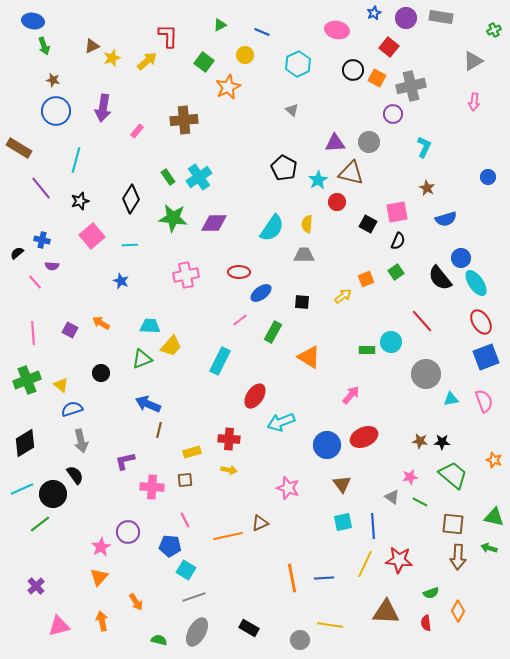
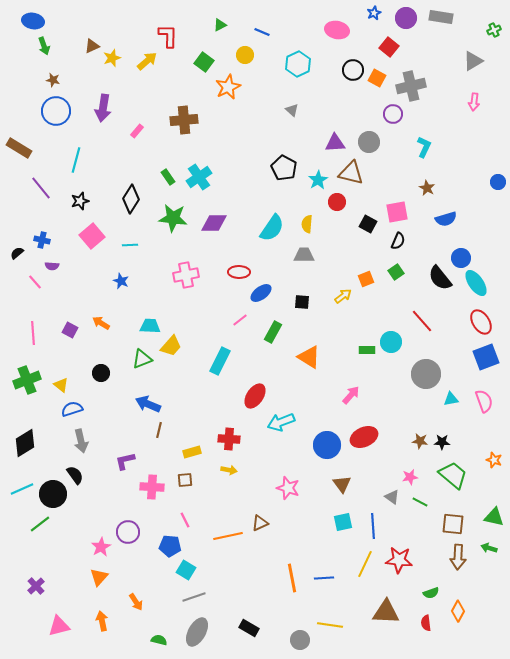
blue circle at (488, 177): moved 10 px right, 5 px down
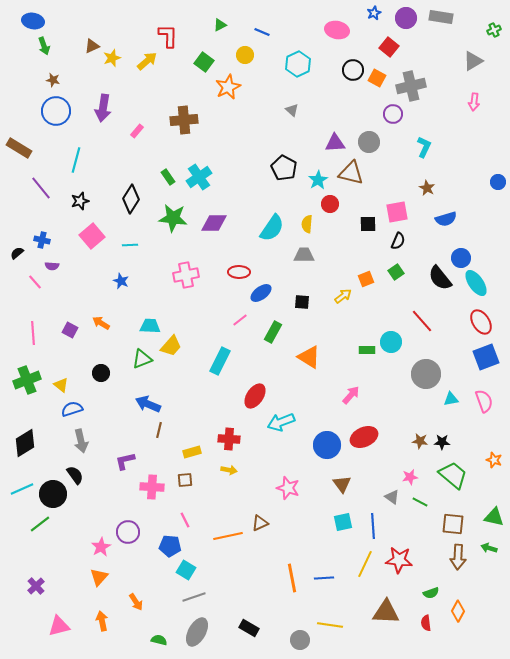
red circle at (337, 202): moved 7 px left, 2 px down
black square at (368, 224): rotated 30 degrees counterclockwise
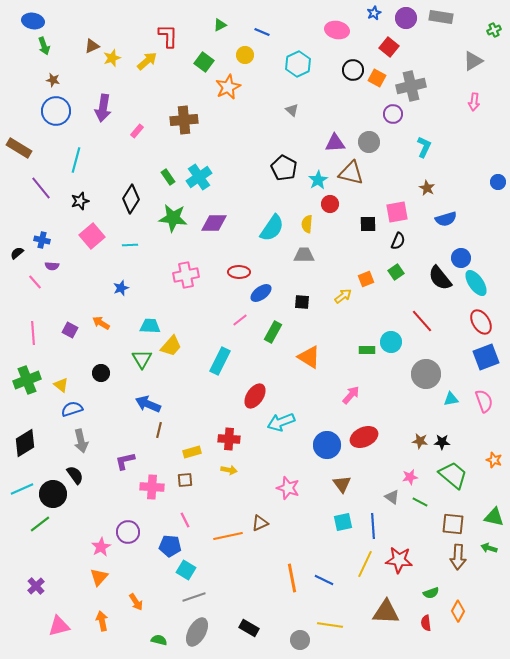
blue star at (121, 281): moved 7 px down; rotated 28 degrees clockwise
green triangle at (142, 359): rotated 40 degrees counterclockwise
blue line at (324, 578): moved 2 px down; rotated 30 degrees clockwise
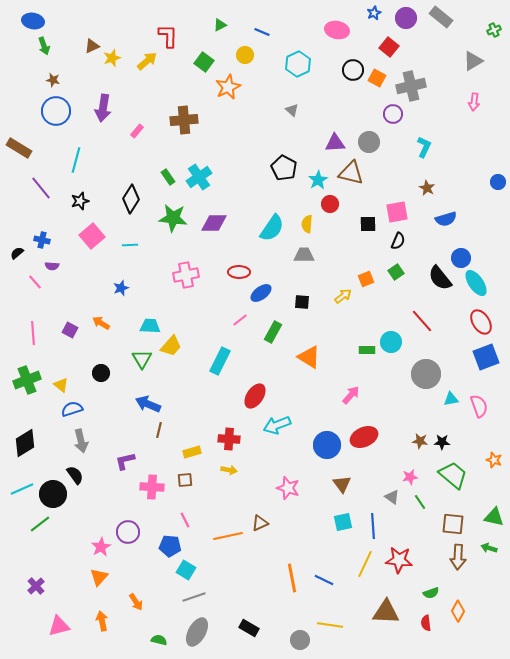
gray rectangle at (441, 17): rotated 30 degrees clockwise
pink semicircle at (484, 401): moved 5 px left, 5 px down
cyan arrow at (281, 422): moved 4 px left, 3 px down
green line at (420, 502): rotated 28 degrees clockwise
